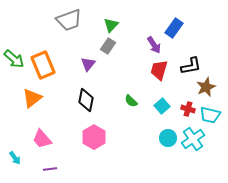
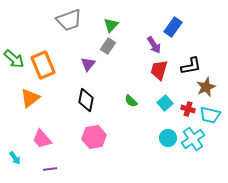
blue rectangle: moved 1 px left, 1 px up
orange triangle: moved 2 px left
cyan square: moved 3 px right, 3 px up
pink hexagon: rotated 20 degrees clockwise
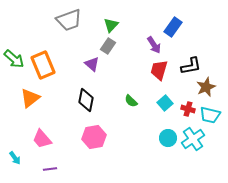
purple triangle: moved 4 px right; rotated 28 degrees counterclockwise
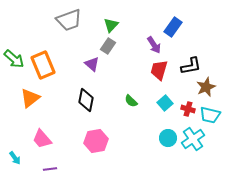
pink hexagon: moved 2 px right, 4 px down
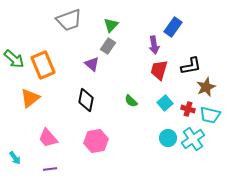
purple arrow: rotated 24 degrees clockwise
pink trapezoid: moved 6 px right, 1 px up
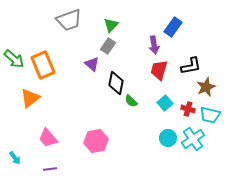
black diamond: moved 30 px right, 17 px up
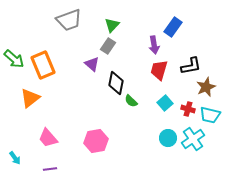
green triangle: moved 1 px right
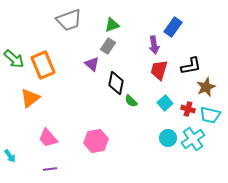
green triangle: rotated 28 degrees clockwise
cyan arrow: moved 5 px left, 2 px up
